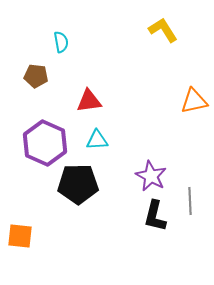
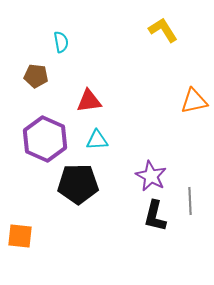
purple hexagon: moved 4 px up
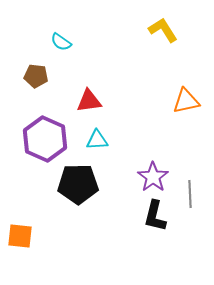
cyan semicircle: rotated 135 degrees clockwise
orange triangle: moved 8 px left
purple star: moved 2 px right, 1 px down; rotated 8 degrees clockwise
gray line: moved 7 px up
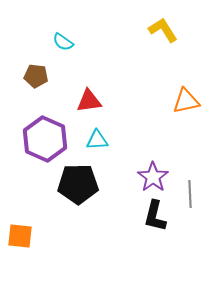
cyan semicircle: moved 2 px right
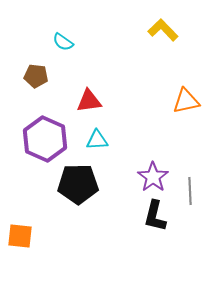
yellow L-shape: rotated 12 degrees counterclockwise
gray line: moved 3 px up
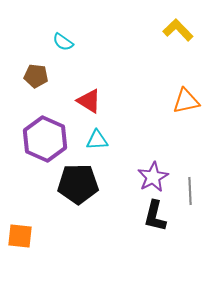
yellow L-shape: moved 15 px right
red triangle: rotated 40 degrees clockwise
purple star: rotated 8 degrees clockwise
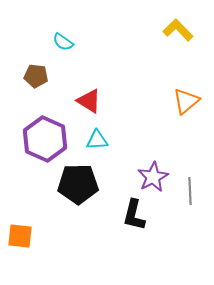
orange triangle: rotated 28 degrees counterclockwise
black L-shape: moved 21 px left, 1 px up
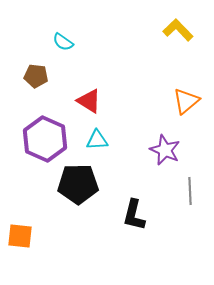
purple star: moved 12 px right, 27 px up; rotated 20 degrees counterclockwise
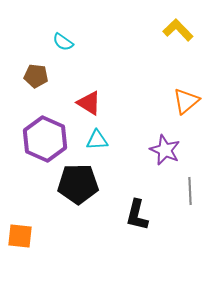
red triangle: moved 2 px down
black L-shape: moved 3 px right
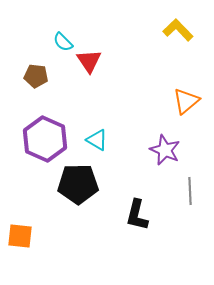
cyan semicircle: rotated 10 degrees clockwise
red triangle: moved 42 px up; rotated 24 degrees clockwise
cyan triangle: rotated 35 degrees clockwise
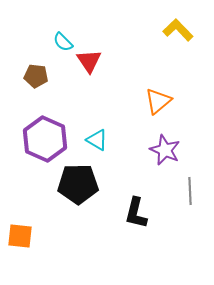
orange triangle: moved 28 px left
black L-shape: moved 1 px left, 2 px up
